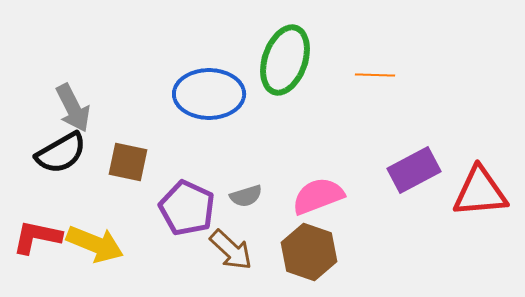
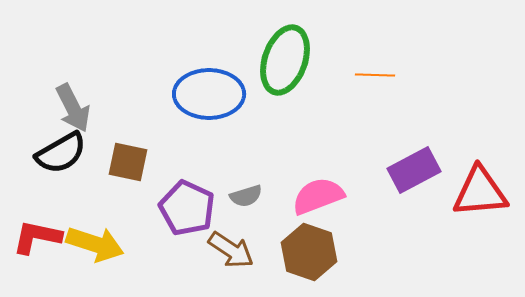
yellow arrow: rotated 4 degrees counterclockwise
brown arrow: rotated 9 degrees counterclockwise
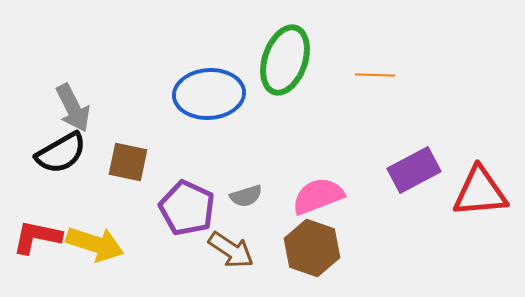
blue ellipse: rotated 4 degrees counterclockwise
brown hexagon: moved 3 px right, 4 px up
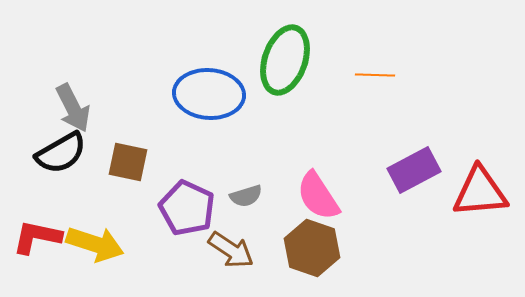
blue ellipse: rotated 8 degrees clockwise
pink semicircle: rotated 102 degrees counterclockwise
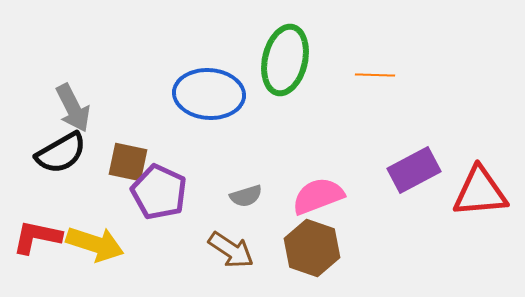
green ellipse: rotated 6 degrees counterclockwise
pink semicircle: rotated 102 degrees clockwise
purple pentagon: moved 28 px left, 16 px up
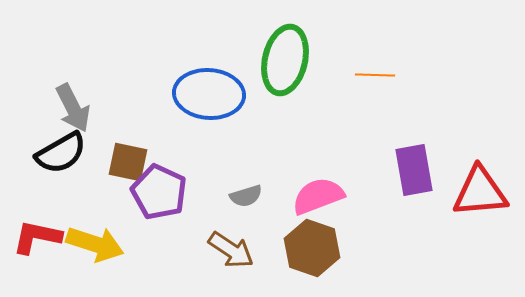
purple rectangle: rotated 72 degrees counterclockwise
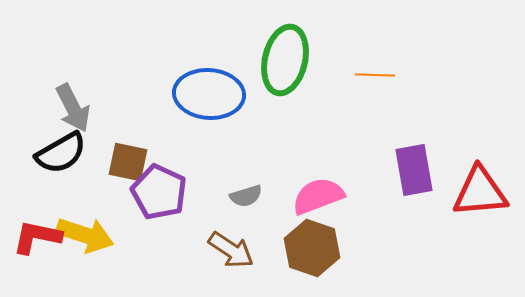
yellow arrow: moved 10 px left, 9 px up
